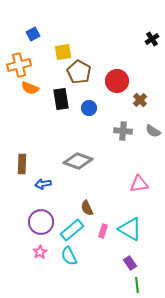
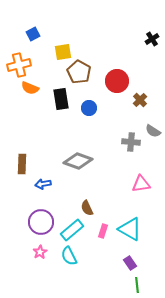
gray cross: moved 8 px right, 11 px down
pink triangle: moved 2 px right
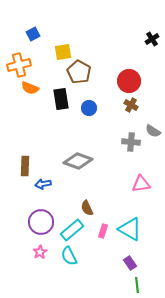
red circle: moved 12 px right
brown cross: moved 9 px left, 5 px down; rotated 16 degrees counterclockwise
brown rectangle: moved 3 px right, 2 px down
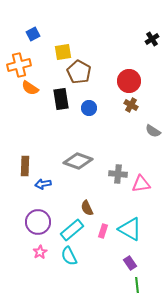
orange semicircle: rotated 12 degrees clockwise
gray cross: moved 13 px left, 32 px down
purple circle: moved 3 px left
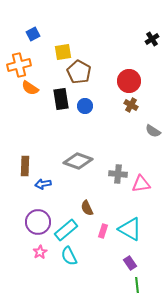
blue circle: moved 4 px left, 2 px up
cyan rectangle: moved 6 px left
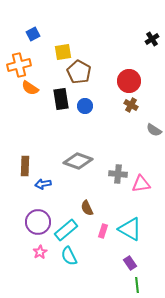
gray semicircle: moved 1 px right, 1 px up
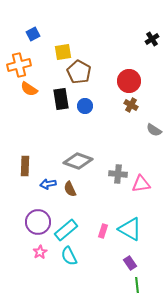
orange semicircle: moved 1 px left, 1 px down
blue arrow: moved 5 px right
brown semicircle: moved 17 px left, 19 px up
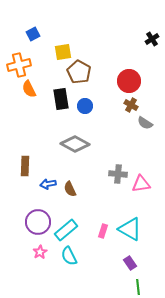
orange semicircle: rotated 30 degrees clockwise
gray semicircle: moved 9 px left, 7 px up
gray diamond: moved 3 px left, 17 px up; rotated 8 degrees clockwise
green line: moved 1 px right, 2 px down
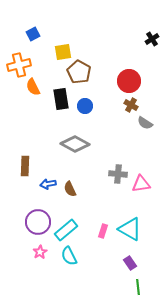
orange semicircle: moved 4 px right, 2 px up
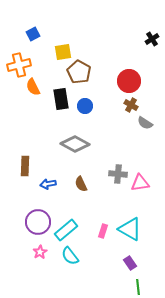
pink triangle: moved 1 px left, 1 px up
brown semicircle: moved 11 px right, 5 px up
cyan semicircle: moved 1 px right; rotated 12 degrees counterclockwise
